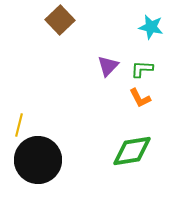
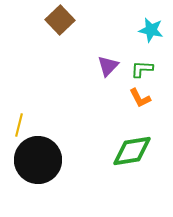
cyan star: moved 3 px down
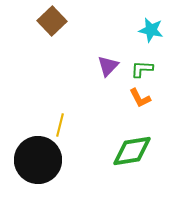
brown square: moved 8 px left, 1 px down
yellow line: moved 41 px right
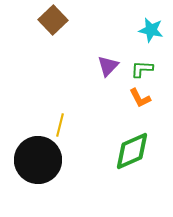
brown square: moved 1 px right, 1 px up
green diamond: rotated 15 degrees counterclockwise
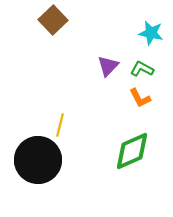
cyan star: moved 3 px down
green L-shape: rotated 25 degrees clockwise
